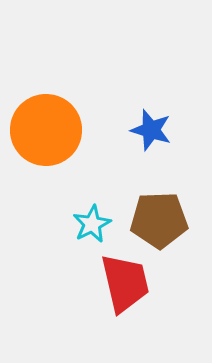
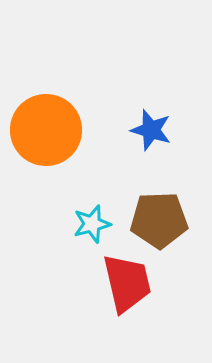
cyan star: rotated 12 degrees clockwise
red trapezoid: moved 2 px right
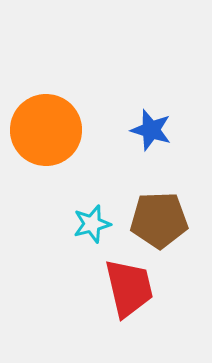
red trapezoid: moved 2 px right, 5 px down
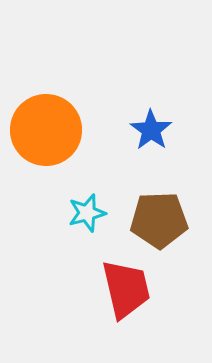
blue star: rotated 18 degrees clockwise
cyan star: moved 5 px left, 11 px up
red trapezoid: moved 3 px left, 1 px down
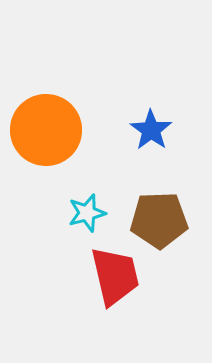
red trapezoid: moved 11 px left, 13 px up
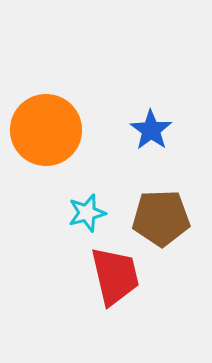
brown pentagon: moved 2 px right, 2 px up
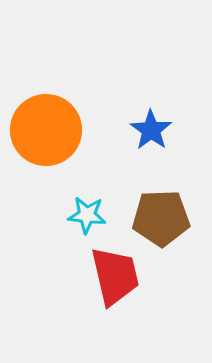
cyan star: moved 2 px down; rotated 21 degrees clockwise
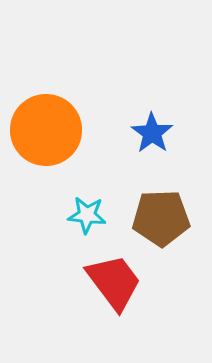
blue star: moved 1 px right, 3 px down
red trapezoid: moved 1 px left, 6 px down; rotated 24 degrees counterclockwise
